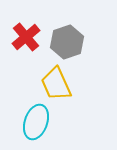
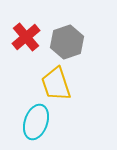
yellow trapezoid: rotated 6 degrees clockwise
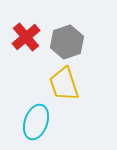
yellow trapezoid: moved 8 px right
